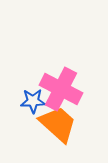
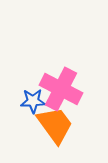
orange trapezoid: moved 3 px left, 1 px down; rotated 12 degrees clockwise
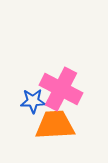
orange trapezoid: rotated 57 degrees counterclockwise
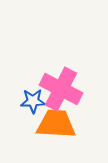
orange trapezoid: moved 1 px right, 1 px up; rotated 6 degrees clockwise
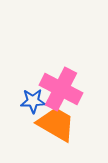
orange trapezoid: rotated 27 degrees clockwise
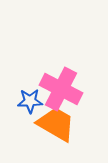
blue star: moved 3 px left
